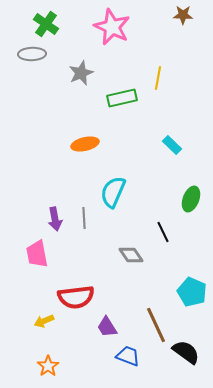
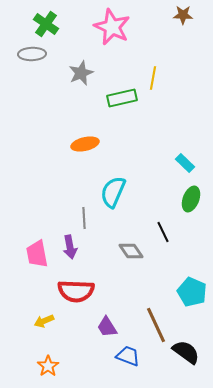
yellow line: moved 5 px left
cyan rectangle: moved 13 px right, 18 px down
purple arrow: moved 15 px right, 28 px down
gray diamond: moved 4 px up
red semicircle: moved 6 px up; rotated 9 degrees clockwise
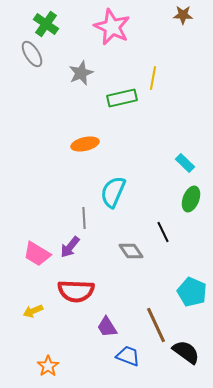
gray ellipse: rotated 60 degrees clockwise
purple arrow: rotated 50 degrees clockwise
pink trapezoid: rotated 48 degrees counterclockwise
yellow arrow: moved 11 px left, 10 px up
